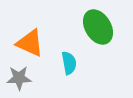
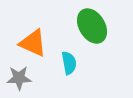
green ellipse: moved 6 px left, 1 px up
orange triangle: moved 3 px right
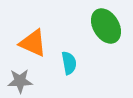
green ellipse: moved 14 px right
gray star: moved 1 px right, 3 px down
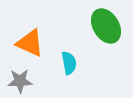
orange triangle: moved 3 px left
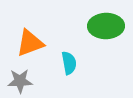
green ellipse: rotated 60 degrees counterclockwise
orange triangle: rotated 44 degrees counterclockwise
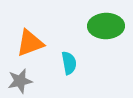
gray star: rotated 10 degrees counterclockwise
